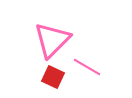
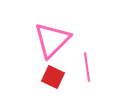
pink line: rotated 52 degrees clockwise
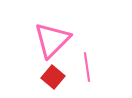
red square: rotated 15 degrees clockwise
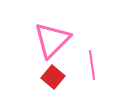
pink line: moved 5 px right, 2 px up
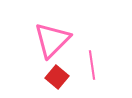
red square: moved 4 px right
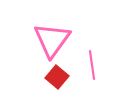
pink triangle: rotated 9 degrees counterclockwise
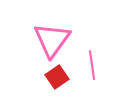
red square: rotated 15 degrees clockwise
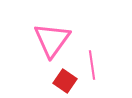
red square: moved 8 px right, 4 px down; rotated 20 degrees counterclockwise
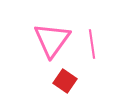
pink line: moved 21 px up
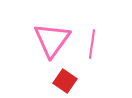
pink line: rotated 16 degrees clockwise
